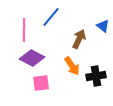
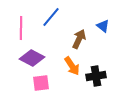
pink line: moved 3 px left, 2 px up
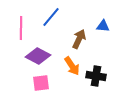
blue triangle: rotated 32 degrees counterclockwise
purple diamond: moved 6 px right, 2 px up
black cross: rotated 18 degrees clockwise
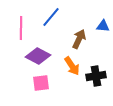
black cross: rotated 18 degrees counterclockwise
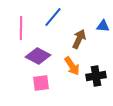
blue line: moved 2 px right
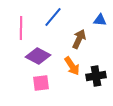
blue triangle: moved 3 px left, 6 px up
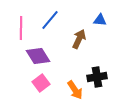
blue line: moved 3 px left, 3 px down
purple diamond: rotated 30 degrees clockwise
orange arrow: moved 3 px right, 24 px down
black cross: moved 1 px right, 1 px down
pink square: rotated 30 degrees counterclockwise
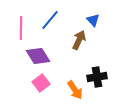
blue triangle: moved 7 px left; rotated 40 degrees clockwise
brown arrow: moved 1 px down
